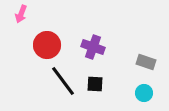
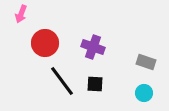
red circle: moved 2 px left, 2 px up
black line: moved 1 px left
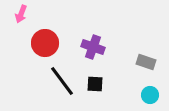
cyan circle: moved 6 px right, 2 px down
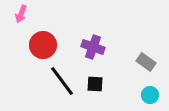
red circle: moved 2 px left, 2 px down
gray rectangle: rotated 18 degrees clockwise
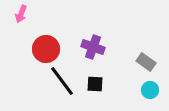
red circle: moved 3 px right, 4 px down
cyan circle: moved 5 px up
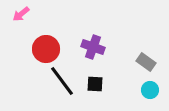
pink arrow: rotated 30 degrees clockwise
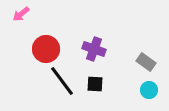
purple cross: moved 1 px right, 2 px down
cyan circle: moved 1 px left
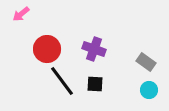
red circle: moved 1 px right
